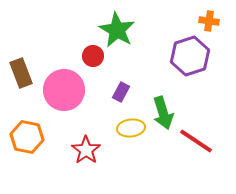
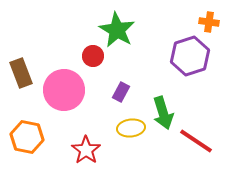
orange cross: moved 1 px down
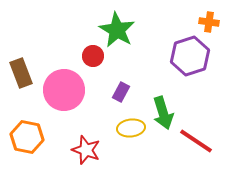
red star: rotated 16 degrees counterclockwise
